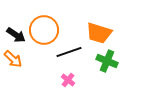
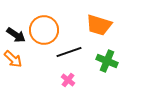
orange trapezoid: moved 8 px up
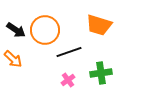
orange circle: moved 1 px right
black arrow: moved 5 px up
green cross: moved 6 px left, 12 px down; rotated 30 degrees counterclockwise
pink cross: rotated 16 degrees clockwise
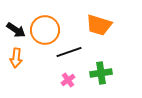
orange arrow: moved 3 px right, 1 px up; rotated 54 degrees clockwise
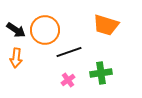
orange trapezoid: moved 7 px right
